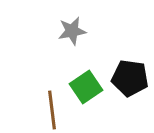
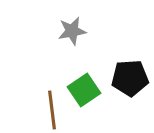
black pentagon: rotated 12 degrees counterclockwise
green square: moved 2 px left, 3 px down
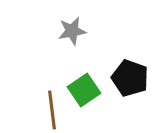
black pentagon: rotated 24 degrees clockwise
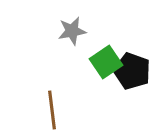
black pentagon: moved 2 px right, 7 px up
green square: moved 22 px right, 28 px up
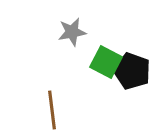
gray star: moved 1 px down
green square: rotated 28 degrees counterclockwise
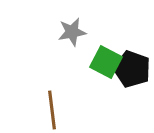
black pentagon: moved 2 px up
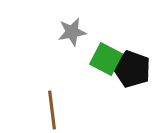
green square: moved 3 px up
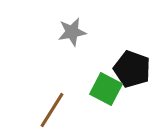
green square: moved 30 px down
brown line: rotated 39 degrees clockwise
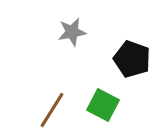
black pentagon: moved 10 px up
green square: moved 3 px left, 16 px down
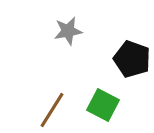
gray star: moved 4 px left, 1 px up
